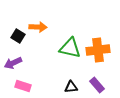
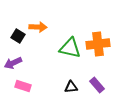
orange cross: moved 6 px up
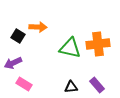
pink rectangle: moved 1 px right, 2 px up; rotated 14 degrees clockwise
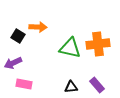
pink rectangle: rotated 21 degrees counterclockwise
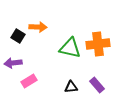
purple arrow: rotated 18 degrees clockwise
pink rectangle: moved 5 px right, 3 px up; rotated 42 degrees counterclockwise
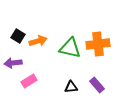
orange arrow: moved 14 px down; rotated 18 degrees counterclockwise
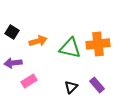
black square: moved 6 px left, 4 px up
black triangle: rotated 40 degrees counterclockwise
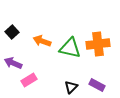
black square: rotated 16 degrees clockwise
orange arrow: moved 4 px right; rotated 144 degrees counterclockwise
purple arrow: rotated 30 degrees clockwise
pink rectangle: moved 1 px up
purple rectangle: rotated 21 degrees counterclockwise
